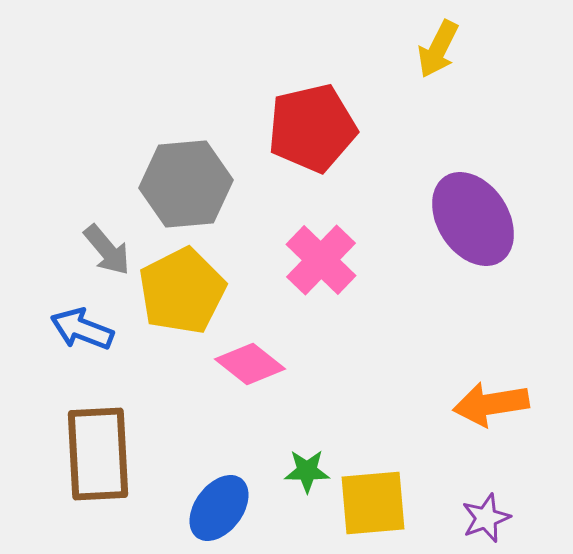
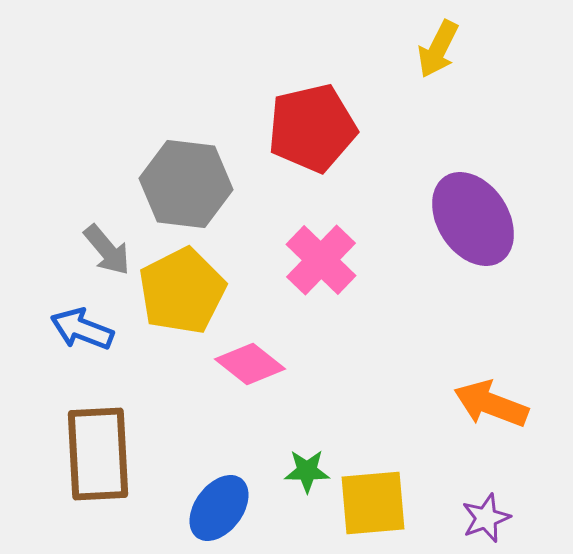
gray hexagon: rotated 12 degrees clockwise
orange arrow: rotated 30 degrees clockwise
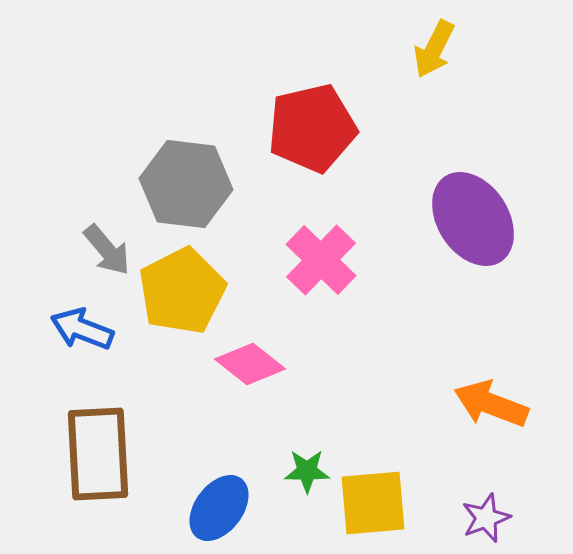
yellow arrow: moved 4 px left
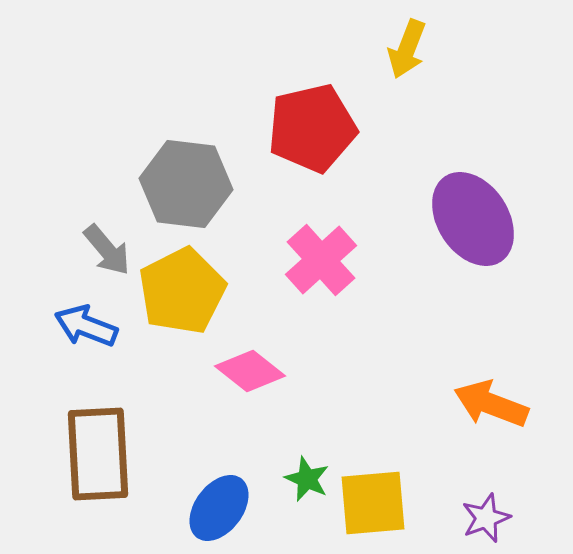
yellow arrow: moved 27 px left; rotated 6 degrees counterclockwise
pink cross: rotated 4 degrees clockwise
blue arrow: moved 4 px right, 3 px up
pink diamond: moved 7 px down
green star: moved 8 px down; rotated 24 degrees clockwise
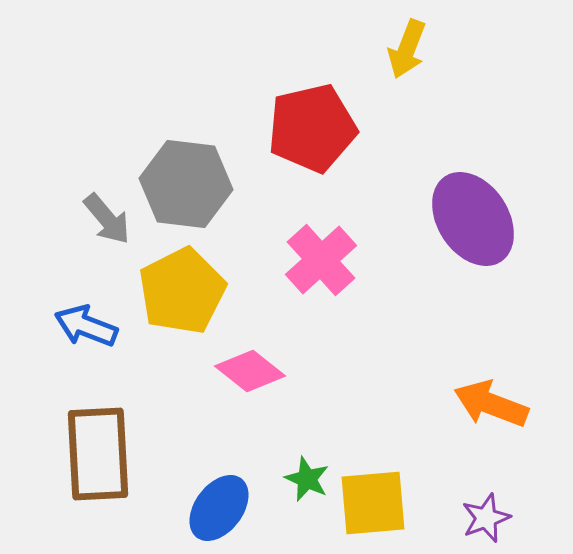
gray arrow: moved 31 px up
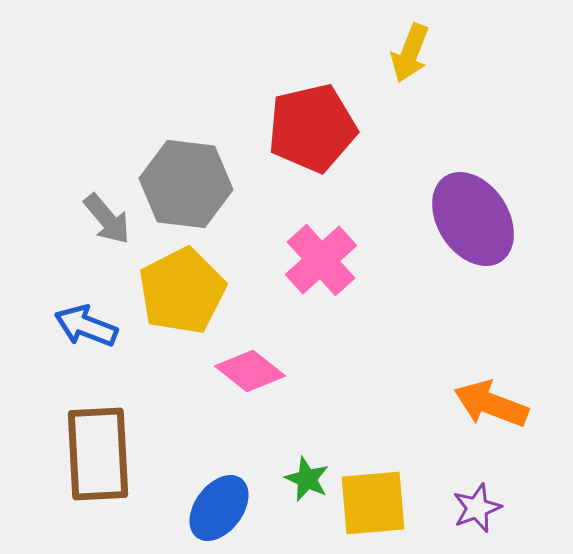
yellow arrow: moved 3 px right, 4 px down
purple star: moved 9 px left, 10 px up
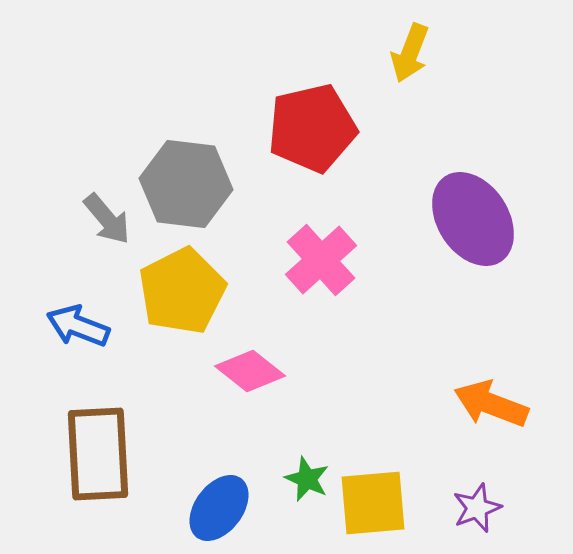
blue arrow: moved 8 px left
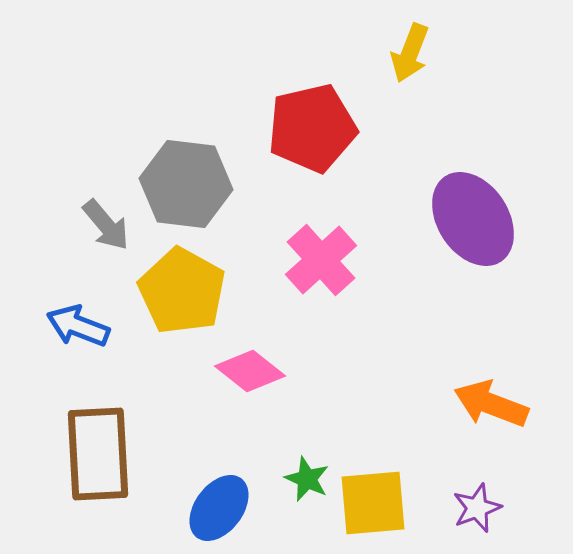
gray arrow: moved 1 px left, 6 px down
yellow pentagon: rotated 16 degrees counterclockwise
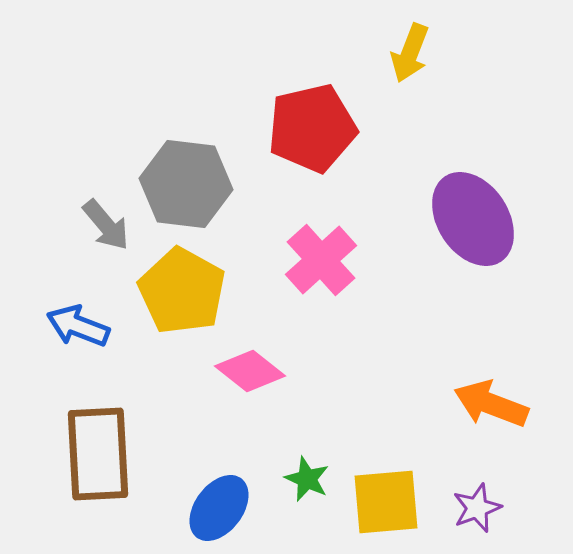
yellow square: moved 13 px right, 1 px up
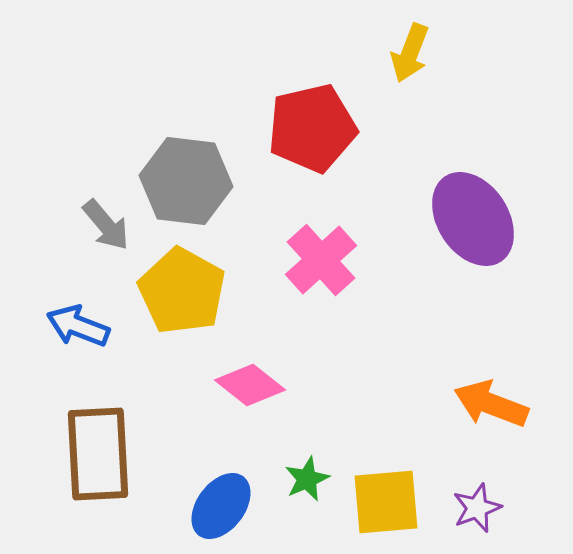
gray hexagon: moved 3 px up
pink diamond: moved 14 px down
green star: rotated 24 degrees clockwise
blue ellipse: moved 2 px right, 2 px up
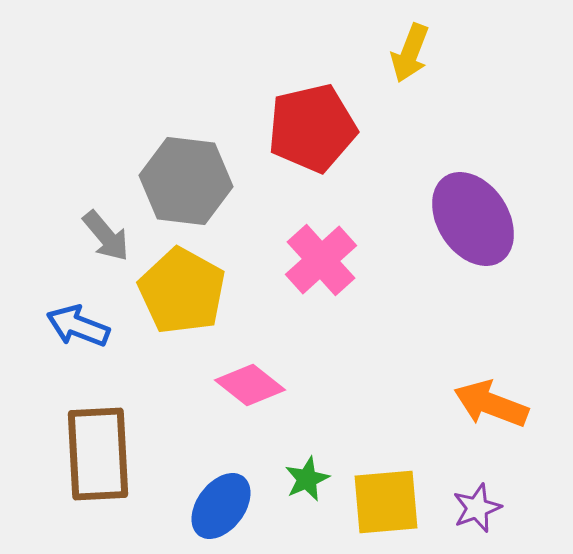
gray arrow: moved 11 px down
